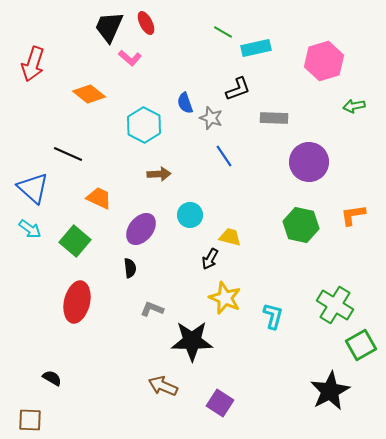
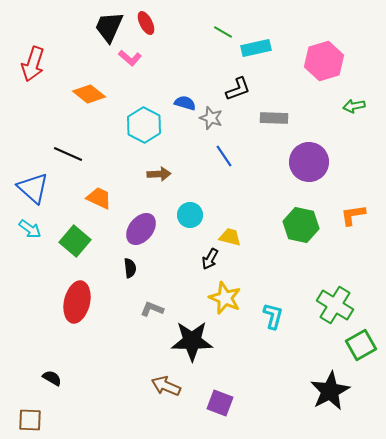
blue semicircle at (185, 103): rotated 125 degrees clockwise
brown arrow at (163, 386): moved 3 px right
purple square at (220, 403): rotated 12 degrees counterclockwise
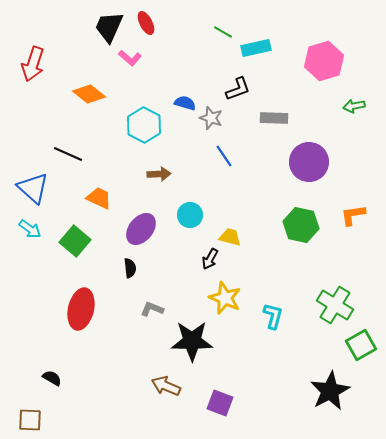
red ellipse at (77, 302): moved 4 px right, 7 px down
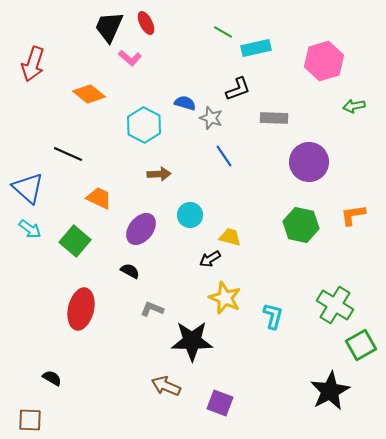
blue triangle at (33, 188): moved 5 px left
black arrow at (210, 259): rotated 30 degrees clockwise
black semicircle at (130, 268): moved 3 px down; rotated 54 degrees counterclockwise
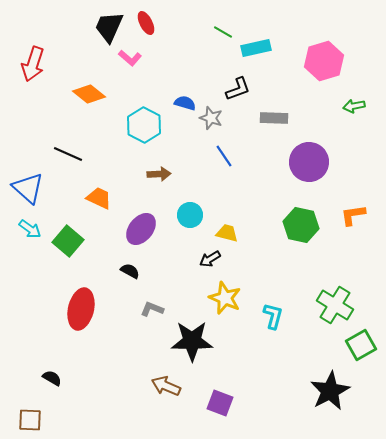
yellow trapezoid at (230, 237): moved 3 px left, 4 px up
green square at (75, 241): moved 7 px left
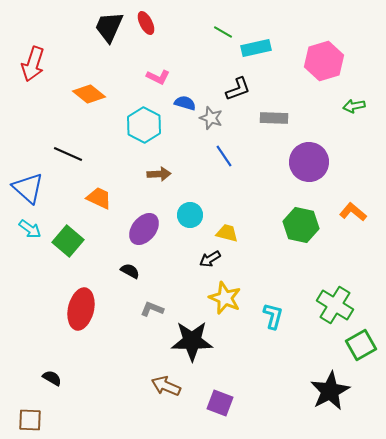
pink L-shape at (130, 58): moved 28 px right, 19 px down; rotated 15 degrees counterclockwise
orange L-shape at (353, 215): moved 3 px up; rotated 48 degrees clockwise
purple ellipse at (141, 229): moved 3 px right
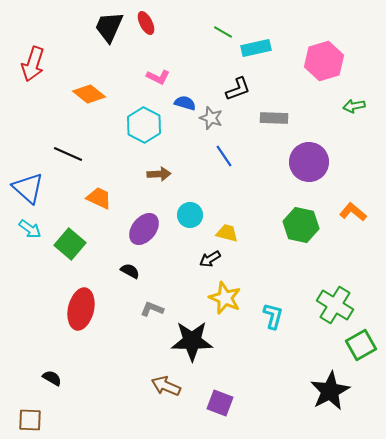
green square at (68, 241): moved 2 px right, 3 px down
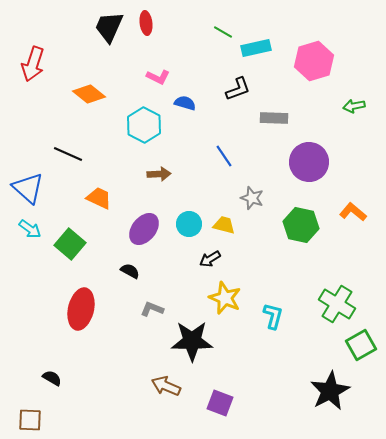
red ellipse at (146, 23): rotated 20 degrees clockwise
pink hexagon at (324, 61): moved 10 px left
gray star at (211, 118): moved 41 px right, 80 px down
cyan circle at (190, 215): moved 1 px left, 9 px down
yellow trapezoid at (227, 233): moved 3 px left, 8 px up
green cross at (335, 305): moved 2 px right, 1 px up
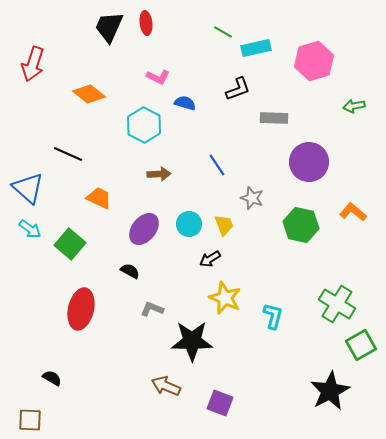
blue line at (224, 156): moved 7 px left, 9 px down
yellow trapezoid at (224, 225): rotated 55 degrees clockwise
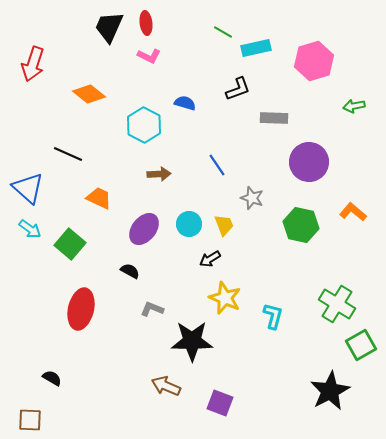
pink L-shape at (158, 77): moved 9 px left, 21 px up
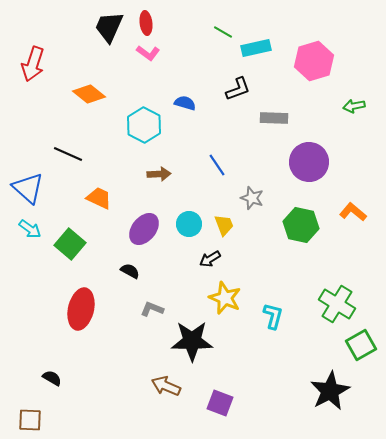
pink L-shape at (149, 56): moved 1 px left, 3 px up; rotated 10 degrees clockwise
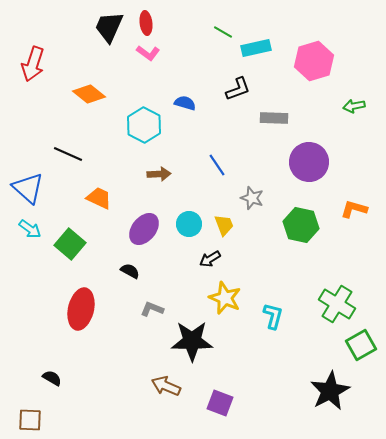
orange L-shape at (353, 212): moved 1 px right, 3 px up; rotated 24 degrees counterclockwise
